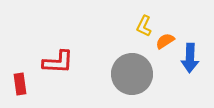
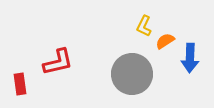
red L-shape: rotated 16 degrees counterclockwise
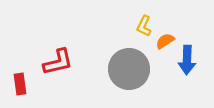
blue arrow: moved 3 px left, 2 px down
gray circle: moved 3 px left, 5 px up
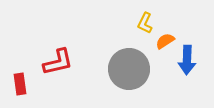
yellow L-shape: moved 1 px right, 3 px up
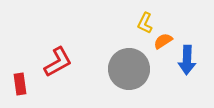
orange semicircle: moved 2 px left
red L-shape: rotated 16 degrees counterclockwise
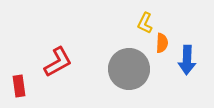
orange semicircle: moved 1 px left, 2 px down; rotated 126 degrees clockwise
red rectangle: moved 1 px left, 2 px down
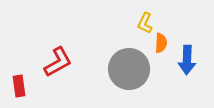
orange semicircle: moved 1 px left
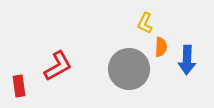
orange semicircle: moved 4 px down
red L-shape: moved 4 px down
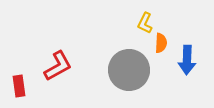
orange semicircle: moved 4 px up
gray circle: moved 1 px down
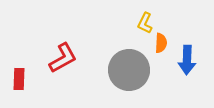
red L-shape: moved 5 px right, 8 px up
red rectangle: moved 7 px up; rotated 10 degrees clockwise
